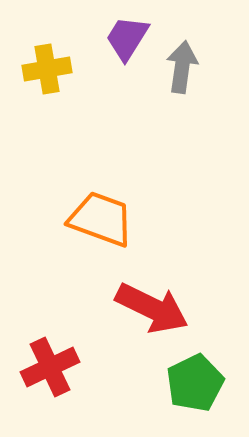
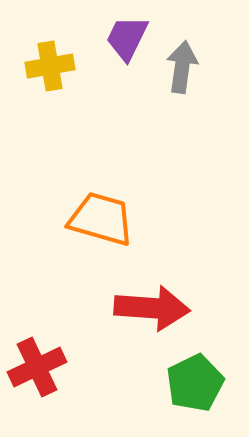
purple trapezoid: rotated 6 degrees counterclockwise
yellow cross: moved 3 px right, 3 px up
orange trapezoid: rotated 4 degrees counterclockwise
red arrow: rotated 22 degrees counterclockwise
red cross: moved 13 px left
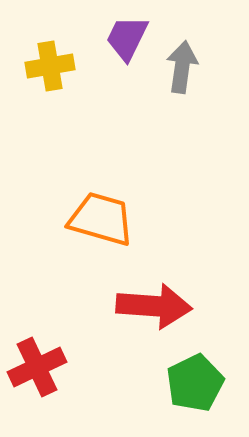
red arrow: moved 2 px right, 2 px up
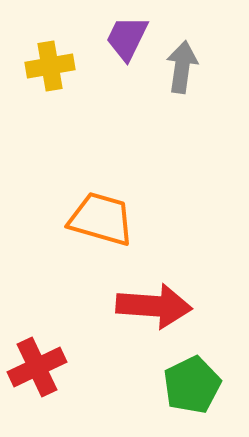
green pentagon: moved 3 px left, 2 px down
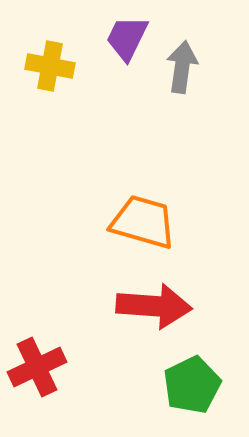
yellow cross: rotated 21 degrees clockwise
orange trapezoid: moved 42 px right, 3 px down
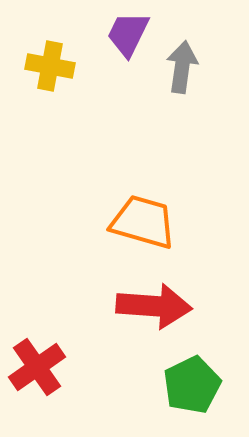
purple trapezoid: moved 1 px right, 4 px up
red cross: rotated 10 degrees counterclockwise
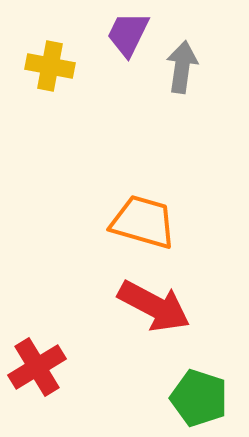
red arrow: rotated 24 degrees clockwise
red cross: rotated 4 degrees clockwise
green pentagon: moved 7 px right, 13 px down; rotated 28 degrees counterclockwise
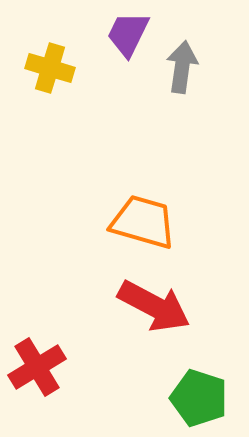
yellow cross: moved 2 px down; rotated 6 degrees clockwise
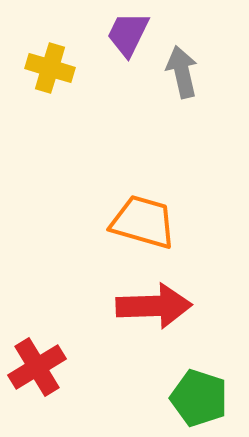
gray arrow: moved 5 px down; rotated 21 degrees counterclockwise
red arrow: rotated 30 degrees counterclockwise
